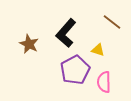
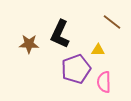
black L-shape: moved 6 px left, 1 px down; rotated 16 degrees counterclockwise
brown star: rotated 24 degrees counterclockwise
yellow triangle: rotated 16 degrees counterclockwise
purple pentagon: moved 1 px right, 1 px up; rotated 8 degrees clockwise
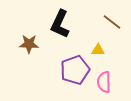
black L-shape: moved 10 px up
purple pentagon: moved 1 px left, 1 px down
